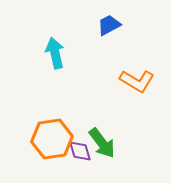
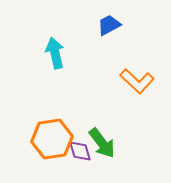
orange L-shape: rotated 12 degrees clockwise
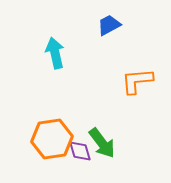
orange L-shape: rotated 132 degrees clockwise
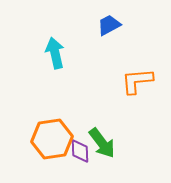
purple diamond: rotated 15 degrees clockwise
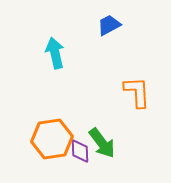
orange L-shape: moved 11 px down; rotated 92 degrees clockwise
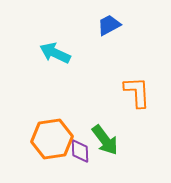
cyan arrow: rotated 52 degrees counterclockwise
green arrow: moved 3 px right, 3 px up
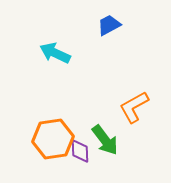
orange L-shape: moved 3 px left, 15 px down; rotated 116 degrees counterclockwise
orange hexagon: moved 1 px right
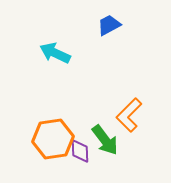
orange L-shape: moved 5 px left, 8 px down; rotated 16 degrees counterclockwise
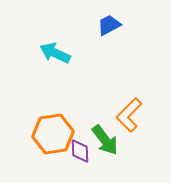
orange hexagon: moved 5 px up
